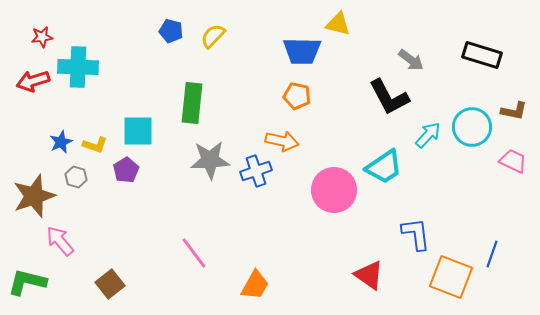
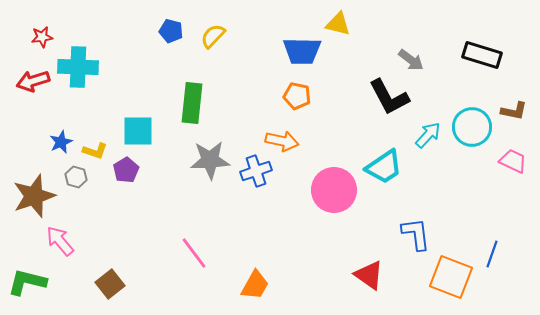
yellow L-shape: moved 6 px down
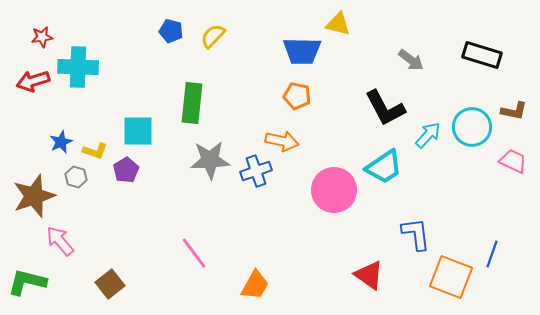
black L-shape: moved 4 px left, 11 px down
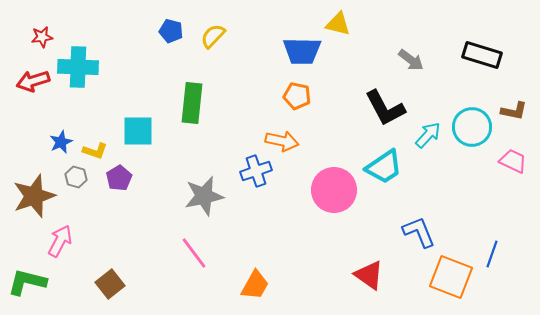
gray star: moved 6 px left, 36 px down; rotated 9 degrees counterclockwise
purple pentagon: moved 7 px left, 8 px down
blue L-shape: moved 3 px right, 2 px up; rotated 15 degrees counterclockwise
pink arrow: rotated 68 degrees clockwise
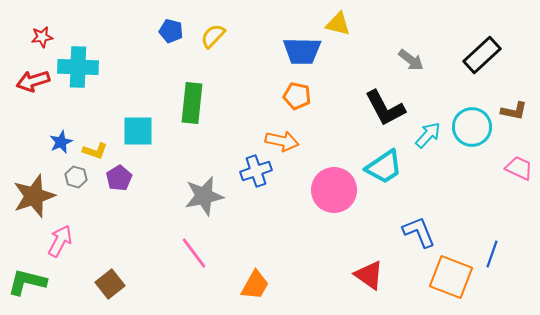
black rectangle: rotated 60 degrees counterclockwise
pink trapezoid: moved 6 px right, 7 px down
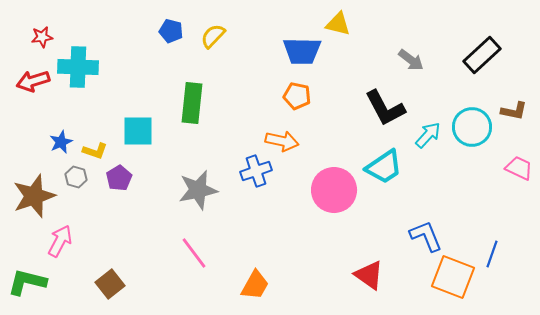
gray star: moved 6 px left, 6 px up
blue L-shape: moved 7 px right, 4 px down
orange square: moved 2 px right
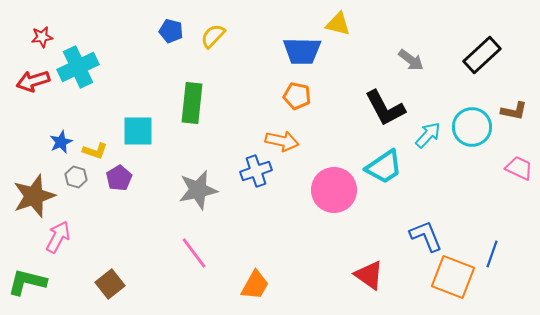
cyan cross: rotated 27 degrees counterclockwise
pink arrow: moved 2 px left, 4 px up
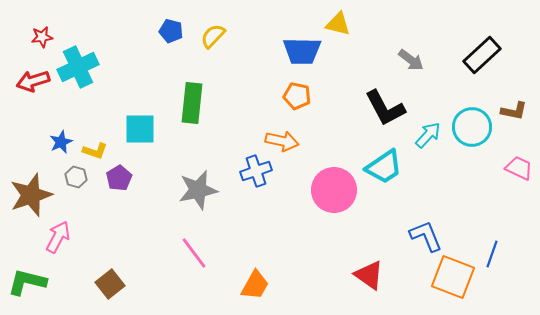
cyan square: moved 2 px right, 2 px up
brown star: moved 3 px left, 1 px up
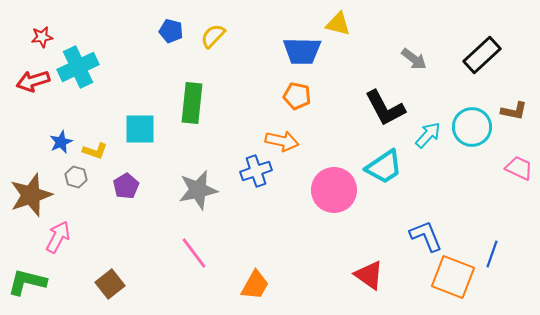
gray arrow: moved 3 px right, 1 px up
purple pentagon: moved 7 px right, 8 px down
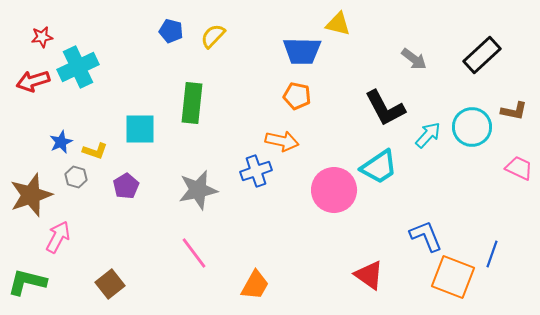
cyan trapezoid: moved 5 px left
